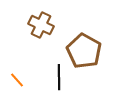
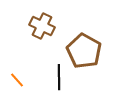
brown cross: moved 1 px right, 1 px down
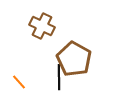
brown pentagon: moved 10 px left, 8 px down
orange line: moved 2 px right, 2 px down
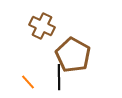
brown pentagon: moved 1 px left, 4 px up
orange line: moved 9 px right
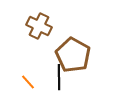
brown cross: moved 3 px left
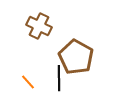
brown pentagon: moved 3 px right, 2 px down
black line: moved 1 px down
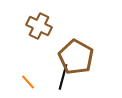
black line: moved 4 px right, 1 px up; rotated 15 degrees clockwise
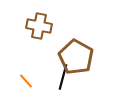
brown cross: rotated 15 degrees counterclockwise
orange line: moved 2 px left, 1 px up
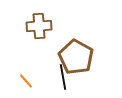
brown cross: rotated 15 degrees counterclockwise
black line: rotated 25 degrees counterclockwise
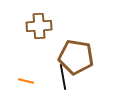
brown pentagon: rotated 20 degrees counterclockwise
orange line: rotated 35 degrees counterclockwise
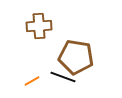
black line: rotated 60 degrees counterclockwise
orange line: moved 6 px right; rotated 42 degrees counterclockwise
